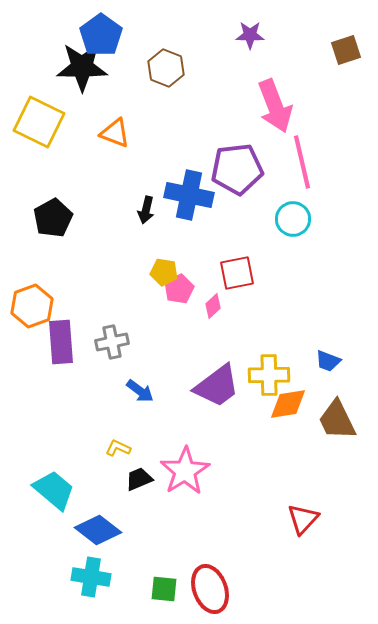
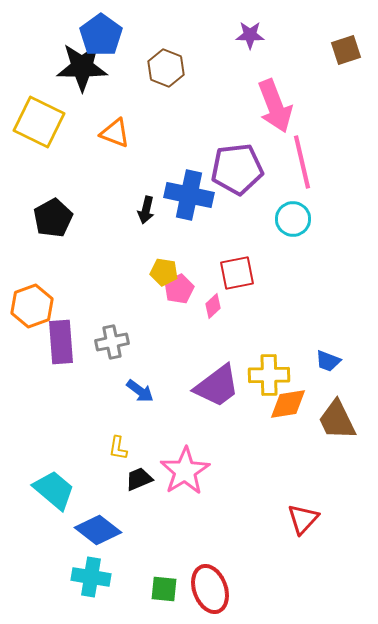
yellow L-shape: rotated 105 degrees counterclockwise
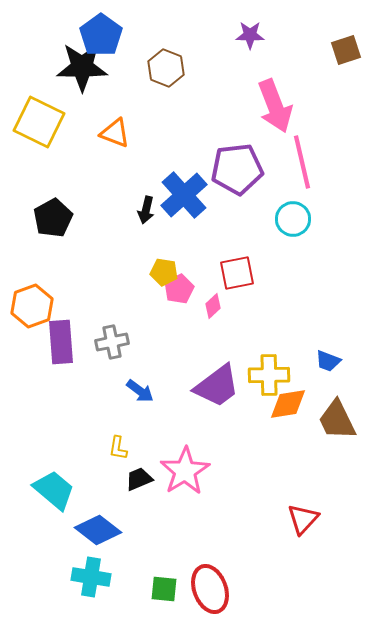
blue cross: moved 5 px left; rotated 36 degrees clockwise
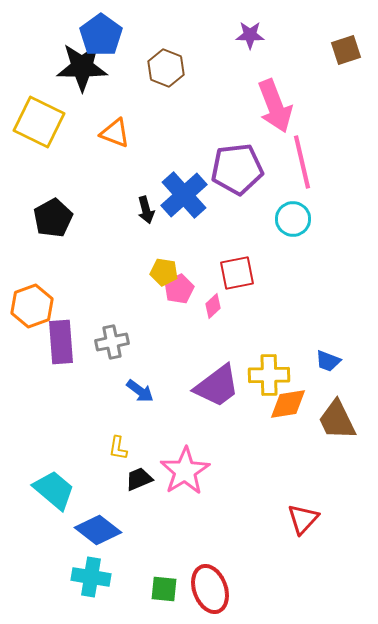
black arrow: rotated 28 degrees counterclockwise
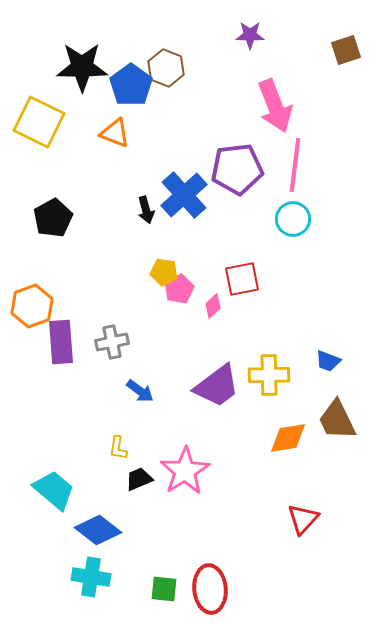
blue pentagon: moved 30 px right, 50 px down
pink line: moved 7 px left, 3 px down; rotated 20 degrees clockwise
red square: moved 5 px right, 6 px down
orange diamond: moved 34 px down
red ellipse: rotated 15 degrees clockwise
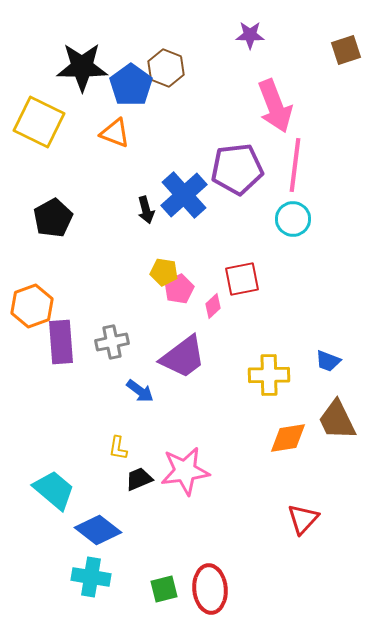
purple trapezoid: moved 34 px left, 29 px up
pink star: rotated 24 degrees clockwise
green square: rotated 20 degrees counterclockwise
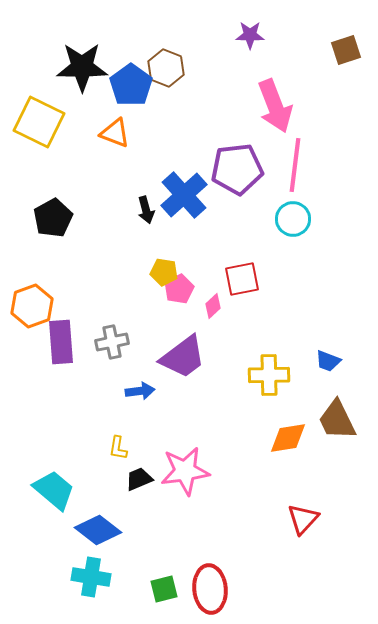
blue arrow: rotated 44 degrees counterclockwise
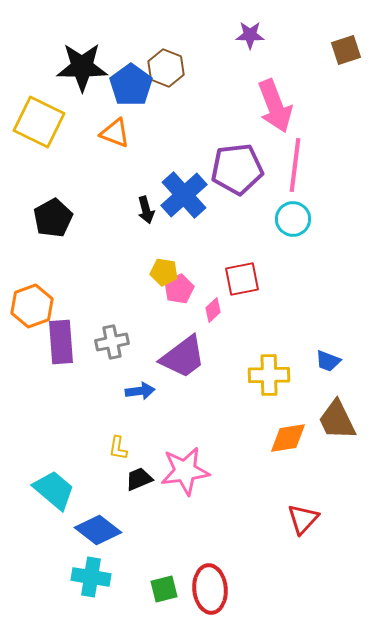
pink diamond: moved 4 px down
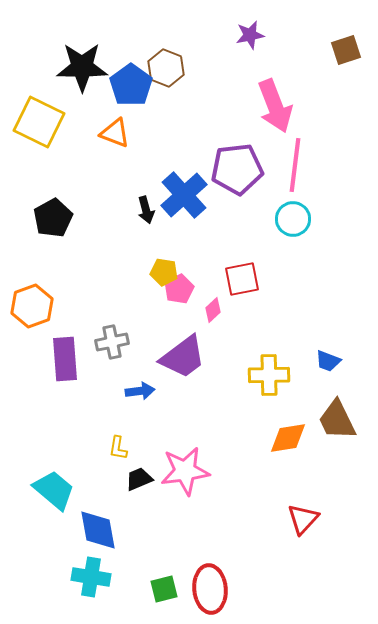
purple star: rotated 12 degrees counterclockwise
purple rectangle: moved 4 px right, 17 px down
blue diamond: rotated 42 degrees clockwise
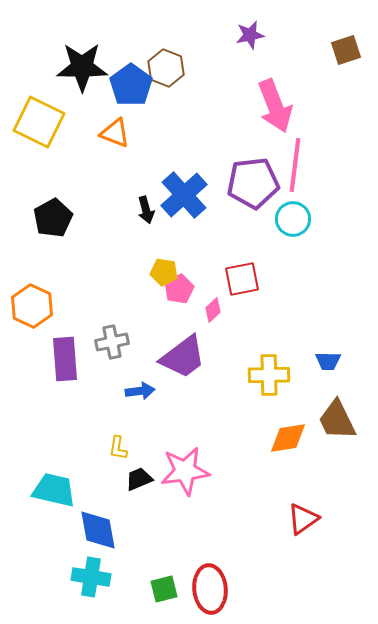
purple pentagon: moved 16 px right, 14 px down
orange hexagon: rotated 15 degrees counterclockwise
blue trapezoid: rotated 20 degrees counterclockwise
cyan trapezoid: rotated 27 degrees counterclockwise
red triangle: rotated 12 degrees clockwise
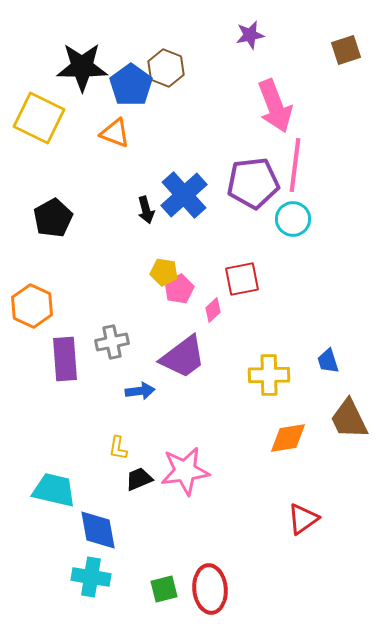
yellow square: moved 4 px up
blue trapezoid: rotated 72 degrees clockwise
brown trapezoid: moved 12 px right, 1 px up
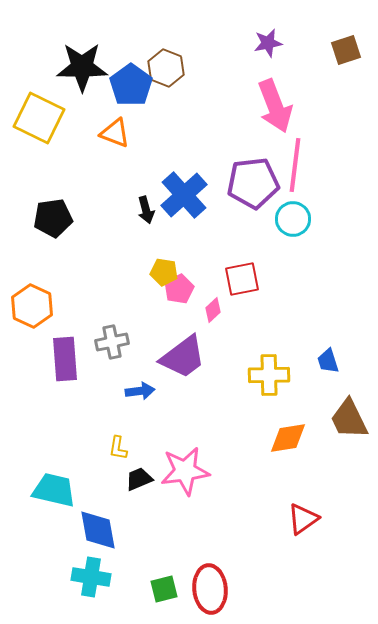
purple star: moved 18 px right, 8 px down
black pentagon: rotated 21 degrees clockwise
